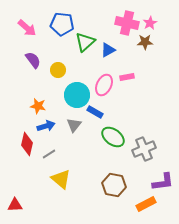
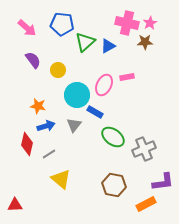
blue triangle: moved 4 px up
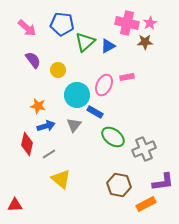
brown hexagon: moved 5 px right
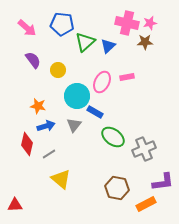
pink star: rotated 16 degrees clockwise
blue triangle: rotated 14 degrees counterclockwise
pink ellipse: moved 2 px left, 3 px up
cyan circle: moved 1 px down
brown hexagon: moved 2 px left, 3 px down
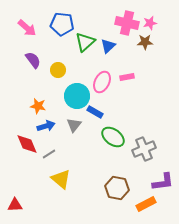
red diamond: rotated 35 degrees counterclockwise
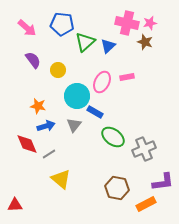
brown star: rotated 21 degrees clockwise
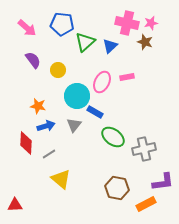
pink star: moved 1 px right
blue triangle: moved 2 px right
red diamond: moved 1 px left, 1 px up; rotated 25 degrees clockwise
gray cross: rotated 10 degrees clockwise
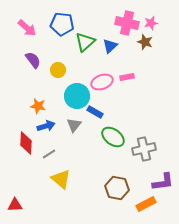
pink ellipse: rotated 45 degrees clockwise
